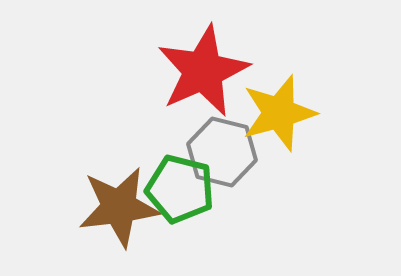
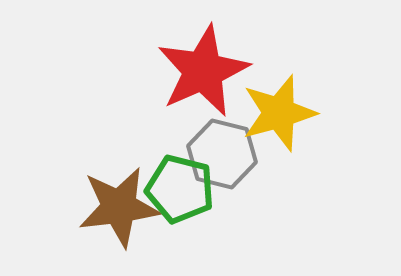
gray hexagon: moved 2 px down
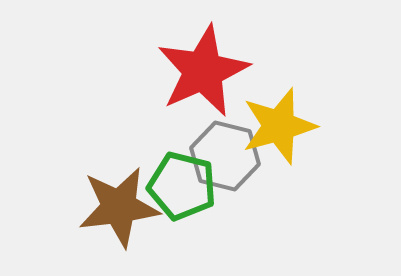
yellow star: moved 13 px down
gray hexagon: moved 3 px right, 2 px down
green pentagon: moved 2 px right, 3 px up
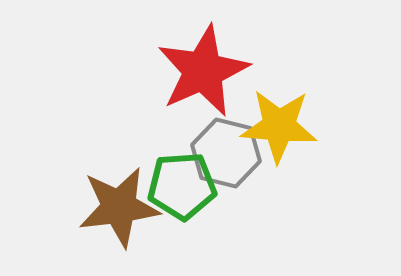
yellow star: rotated 20 degrees clockwise
gray hexagon: moved 1 px right, 3 px up
green pentagon: rotated 18 degrees counterclockwise
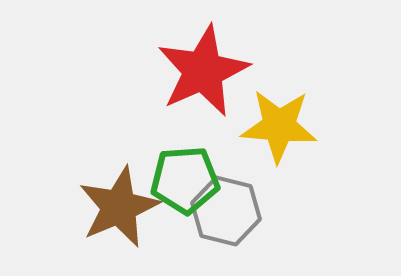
gray hexagon: moved 58 px down
green pentagon: moved 3 px right, 6 px up
brown star: rotated 16 degrees counterclockwise
